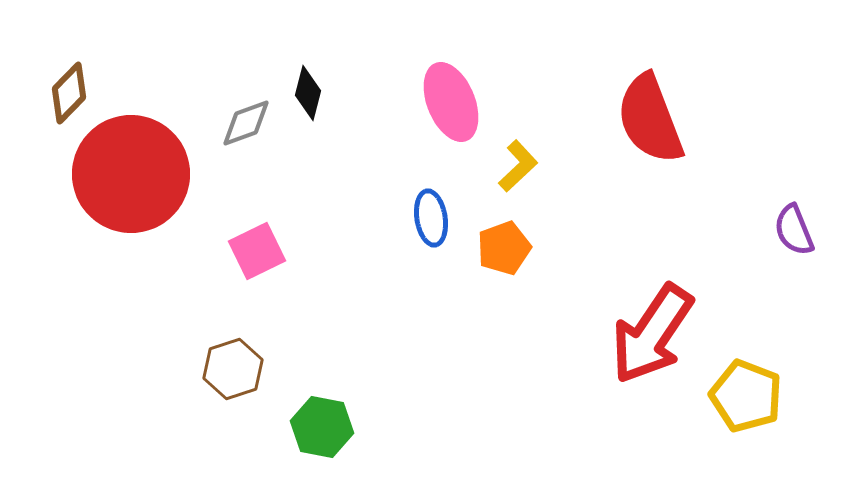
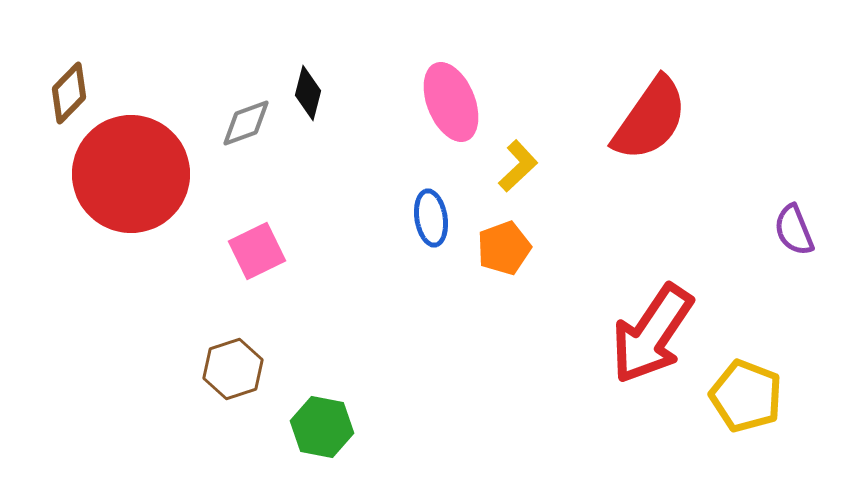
red semicircle: rotated 124 degrees counterclockwise
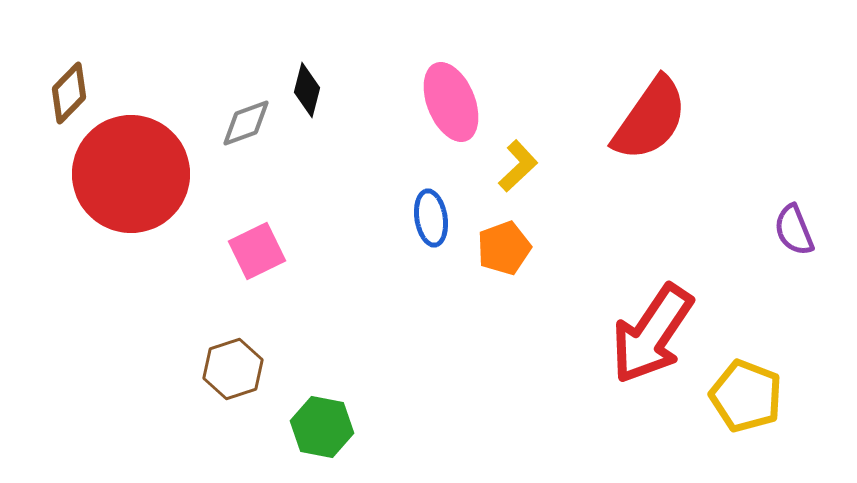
black diamond: moved 1 px left, 3 px up
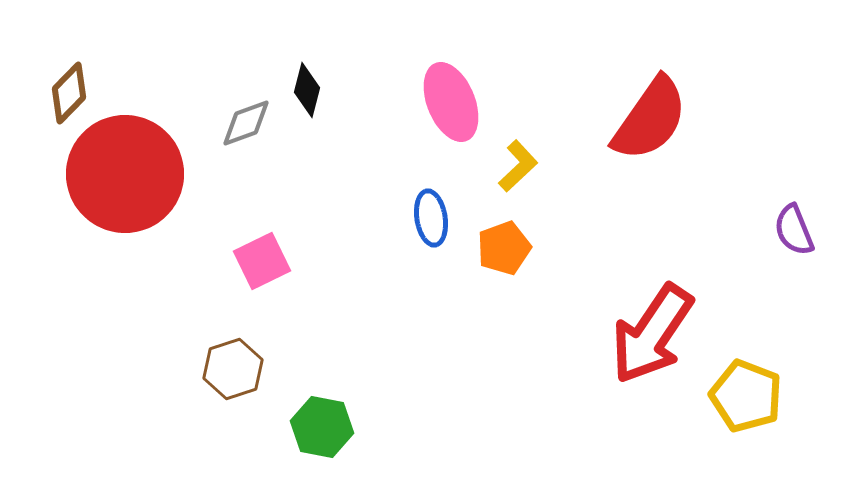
red circle: moved 6 px left
pink square: moved 5 px right, 10 px down
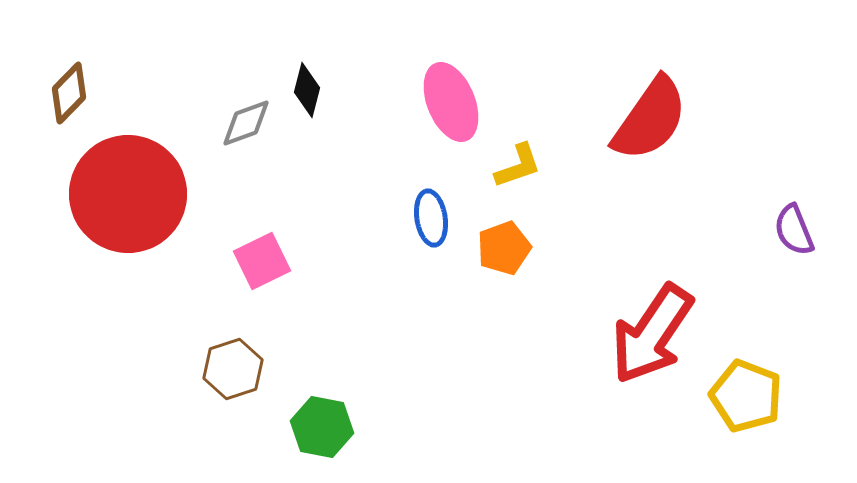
yellow L-shape: rotated 24 degrees clockwise
red circle: moved 3 px right, 20 px down
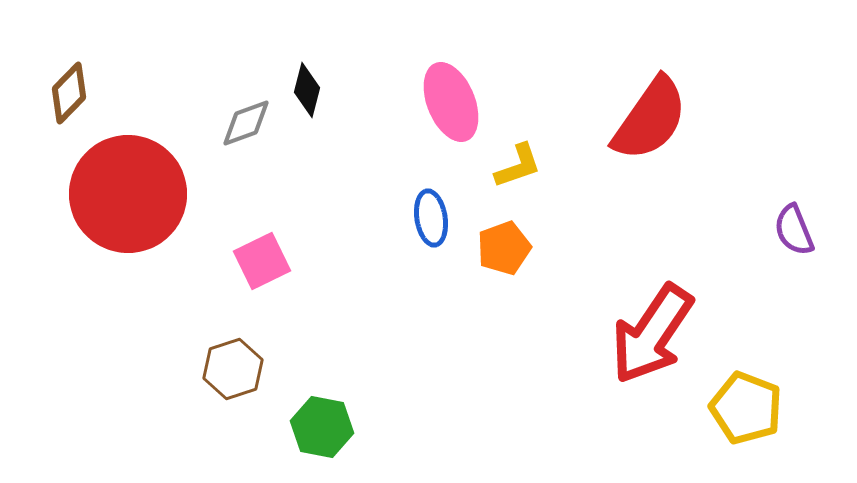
yellow pentagon: moved 12 px down
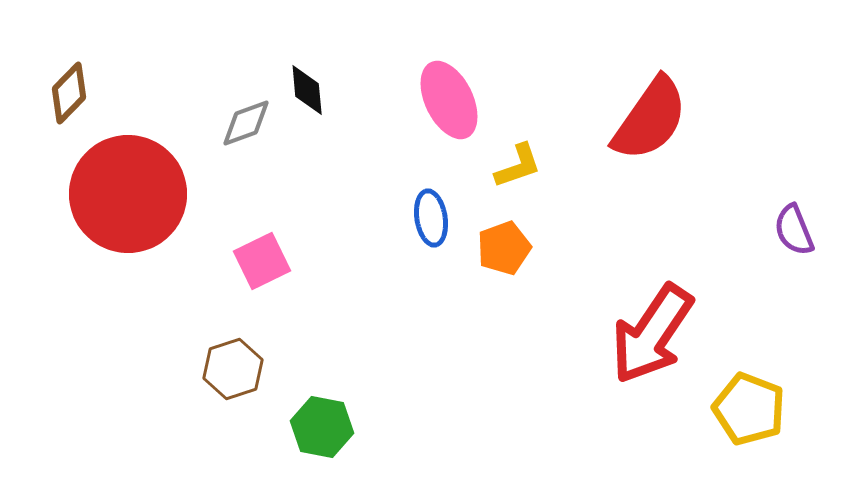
black diamond: rotated 20 degrees counterclockwise
pink ellipse: moved 2 px left, 2 px up; rotated 4 degrees counterclockwise
yellow pentagon: moved 3 px right, 1 px down
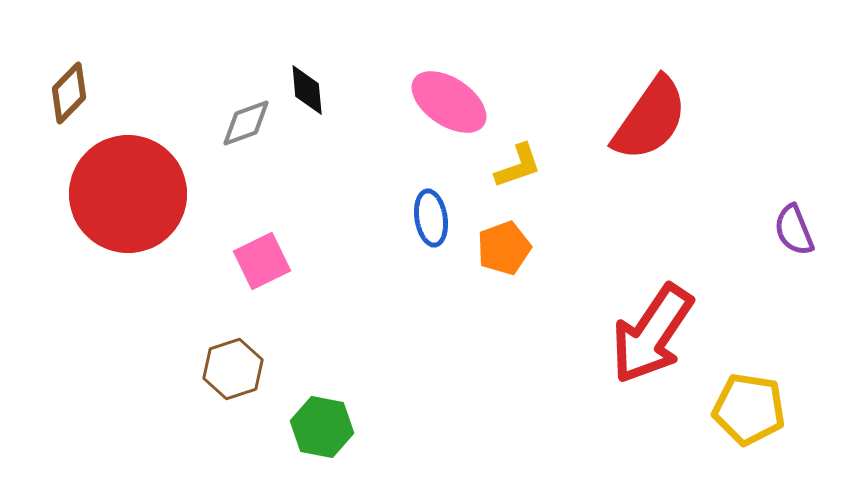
pink ellipse: moved 2 px down; rotated 30 degrees counterclockwise
yellow pentagon: rotated 12 degrees counterclockwise
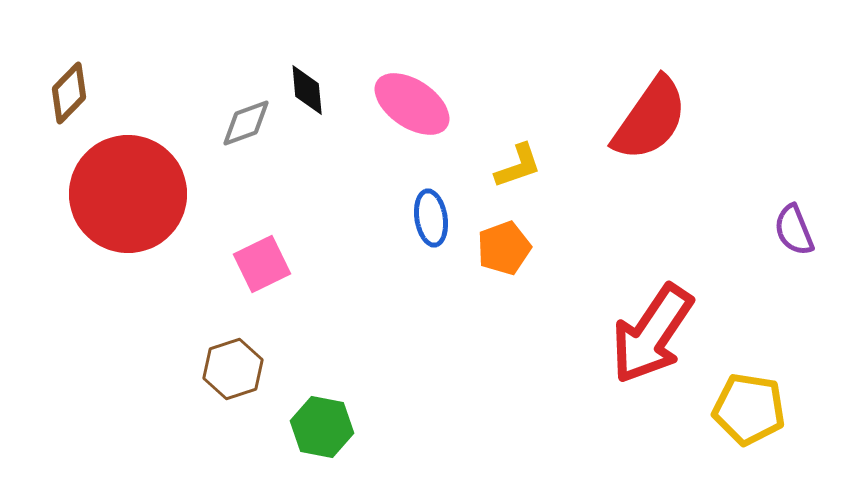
pink ellipse: moved 37 px left, 2 px down
pink square: moved 3 px down
